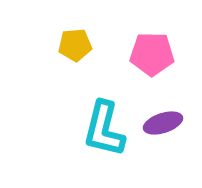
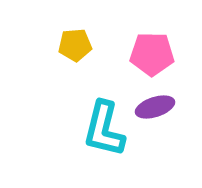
purple ellipse: moved 8 px left, 16 px up
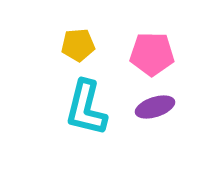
yellow pentagon: moved 3 px right
cyan L-shape: moved 18 px left, 21 px up
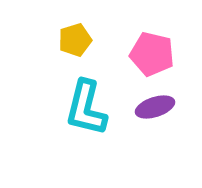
yellow pentagon: moved 3 px left, 5 px up; rotated 12 degrees counterclockwise
pink pentagon: rotated 12 degrees clockwise
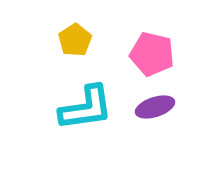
yellow pentagon: rotated 16 degrees counterclockwise
cyan L-shape: rotated 112 degrees counterclockwise
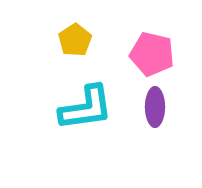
purple ellipse: rotated 72 degrees counterclockwise
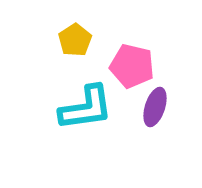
pink pentagon: moved 20 px left, 12 px down
purple ellipse: rotated 18 degrees clockwise
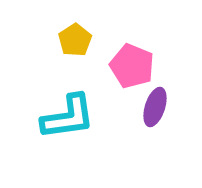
pink pentagon: rotated 9 degrees clockwise
cyan L-shape: moved 18 px left, 9 px down
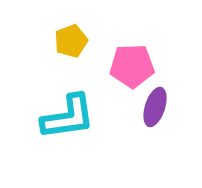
yellow pentagon: moved 4 px left, 1 px down; rotated 12 degrees clockwise
pink pentagon: rotated 24 degrees counterclockwise
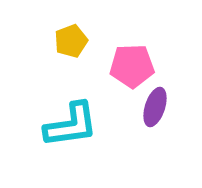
cyan L-shape: moved 3 px right, 8 px down
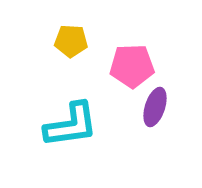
yellow pentagon: rotated 24 degrees clockwise
